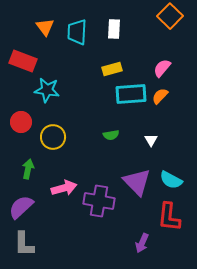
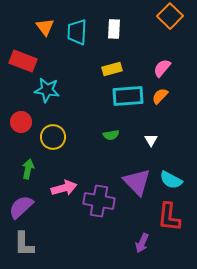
cyan rectangle: moved 3 px left, 2 px down
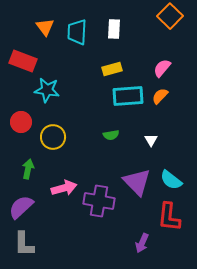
cyan semicircle: rotated 10 degrees clockwise
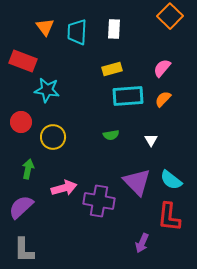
orange semicircle: moved 3 px right, 3 px down
gray L-shape: moved 6 px down
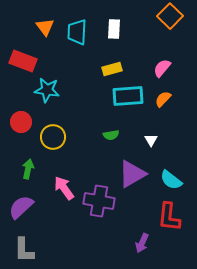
purple triangle: moved 5 px left, 8 px up; rotated 44 degrees clockwise
pink arrow: rotated 110 degrees counterclockwise
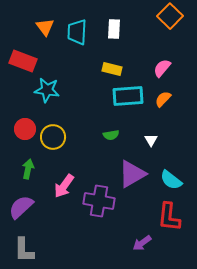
yellow rectangle: rotated 30 degrees clockwise
red circle: moved 4 px right, 7 px down
pink arrow: moved 2 px up; rotated 110 degrees counterclockwise
purple arrow: rotated 30 degrees clockwise
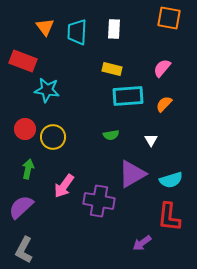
orange square: moved 1 px left, 2 px down; rotated 35 degrees counterclockwise
orange semicircle: moved 1 px right, 5 px down
cyan semicircle: rotated 55 degrees counterclockwise
gray L-shape: rotated 28 degrees clockwise
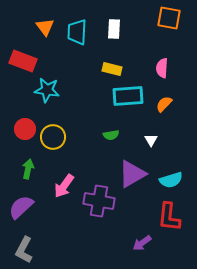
pink semicircle: rotated 36 degrees counterclockwise
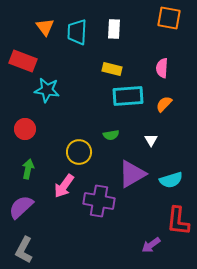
yellow circle: moved 26 px right, 15 px down
red L-shape: moved 9 px right, 4 px down
purple arrow: moved 9 px right, 2 px down
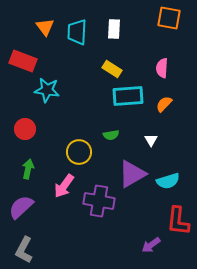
yellow rectangle: rotated 18 degrees clockwise
cyan semicircle: moved 3 px left, 1 px down
